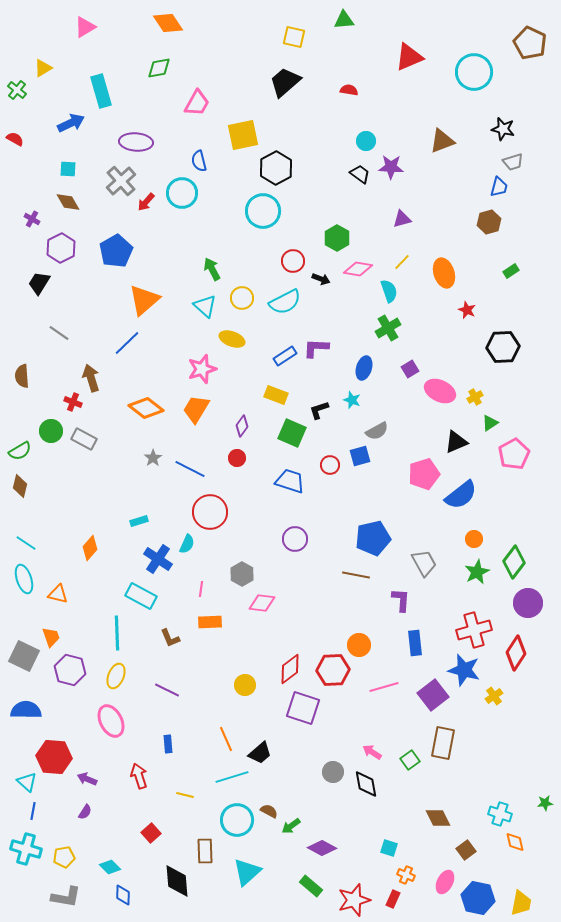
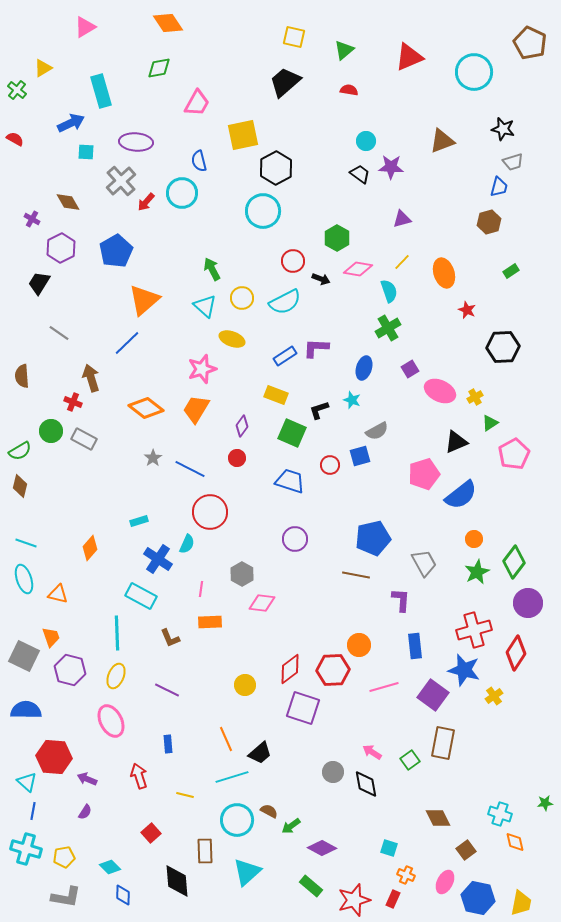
green triangle at (344, 20): moved 30 px down; rotated 35 degrees counterclockwise
cyan square at (68, 169): moved 18 px right, 17 px up
cyan line at (26, 543): rotated 15 degrees counterclockwise
blue rectangle at (415, 643): moved 3 px down
purple square at (433, 695): rotated 16 degrees counterclockwise
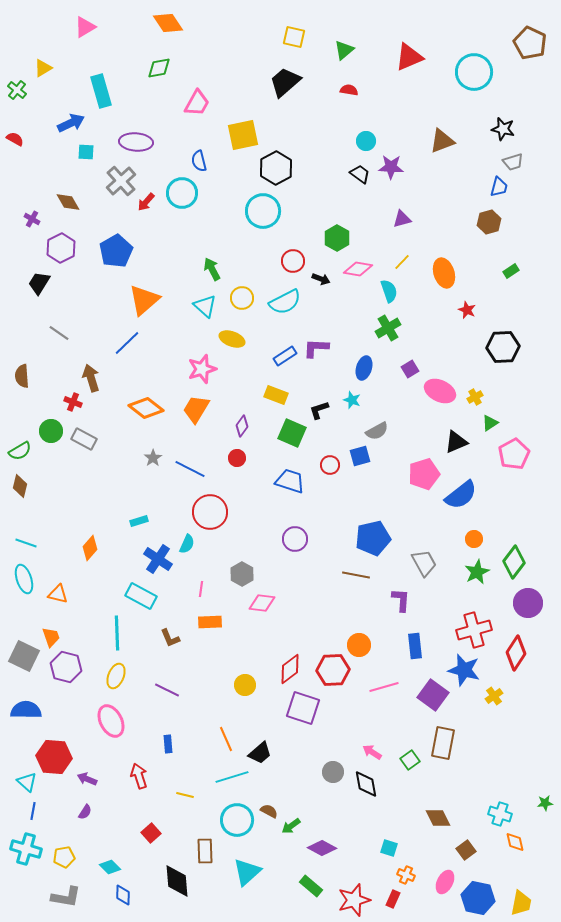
purple hexagon at (70, 670): moved 4 px left, 3 px up
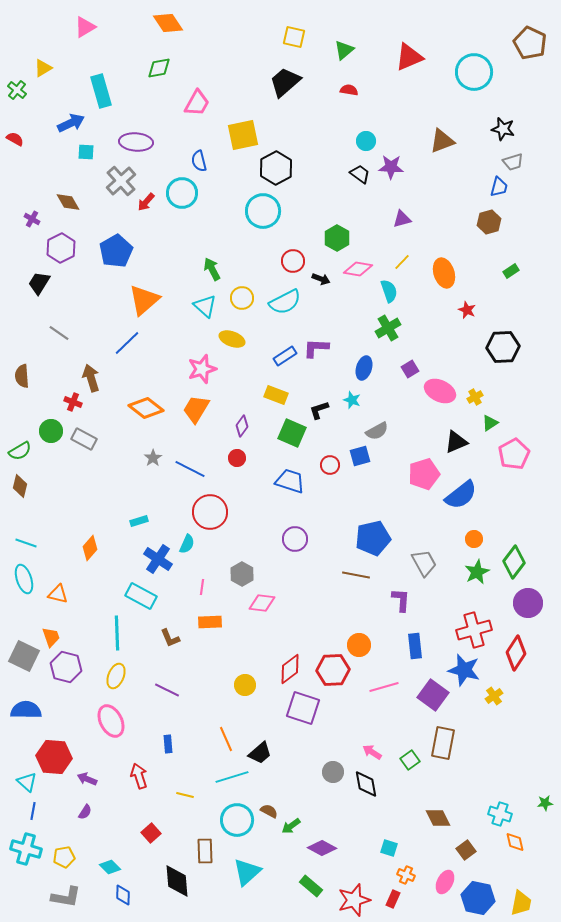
pink line at (201, 589): moved 1 px right, 2 px up
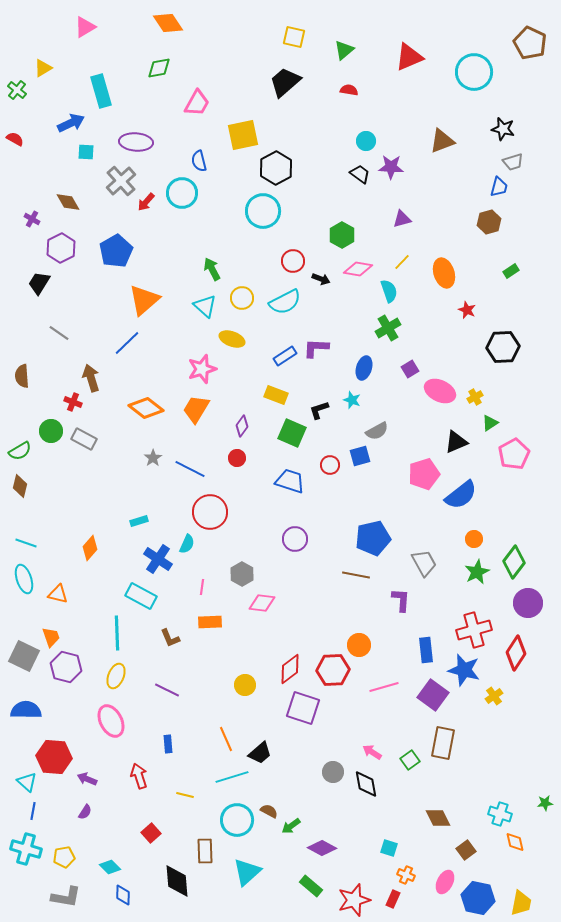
green hexagon at (337, 238): moved 5 px right, 3 px up
blue rectangle at (415, 646): moved 11 px right, 4 px down
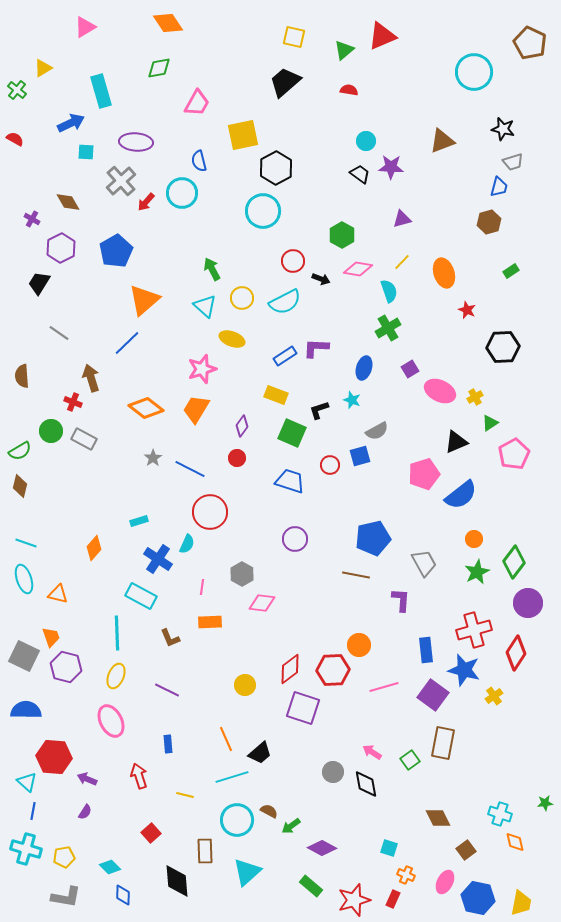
red triangle at (409, 57): moved 27 px left, 21 px up
orange diamond at (90, 548): moved 4 px right
